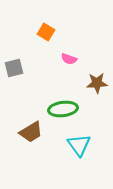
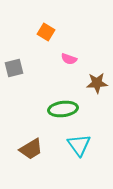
brown trapezoid: moved 17 px down
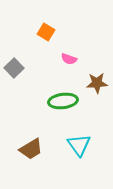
gray square: rotated 30 degrees counterclockwise
green ellipse: moved 8 px up
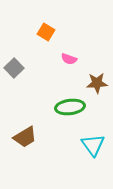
green ellipse: moved 7 px right, 6 px down
cyan triangle: moved 14 px right
brown trapezoid: moved 6 px left, 12 px up
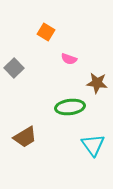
brown star: rotated 10 degrees clockwise
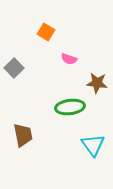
brown trapezoid: moved 2 px left, 2 px up; rotated 70 degrees counterclockwise
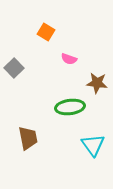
brown trapezoid: moved 5 px right, 3 px down
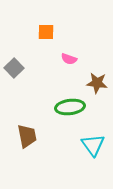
orange square: rotated 30 degrees counterclockwise
brown trapezoid: moved 1 px left, 2 px up
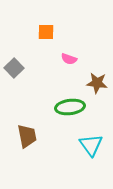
cyan triangle: moved 2 px left
